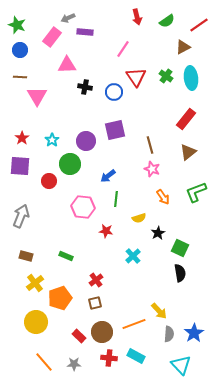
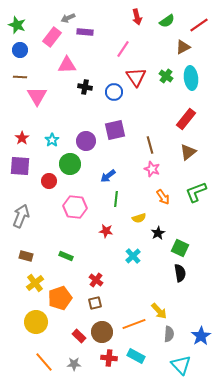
pink hexagon at (83, 207): moved 8 px left
red cross at (96, 280): rotated 16 degrees counterclockwise
blue star at (194, 333): moved 7 px right, 3 px down
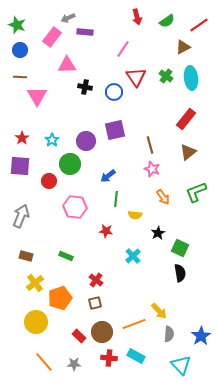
yellow semicircle at (139, 218): moved 4 px left, 3 px up; rotated 24 degrees clockwise
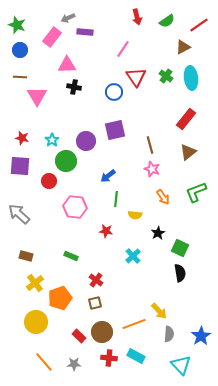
black cross at (85, 87): moved 11 px left
red star at (22, 138): rotated 24 degrees counterclockwise
green circle at (70, 164): moved 4 px left, 3 px up
gray arrow at (21, 216): moved 2 px left, 2 px up; rotated 70 degrees counterclockwise
green rectangle at (66, 256): moved 5 px right
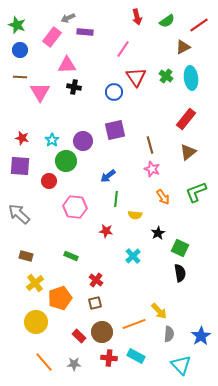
pink triangle at (37, 96): moved 3 px right, 4 px up
purple circle at (86, 141): moved 3 px left
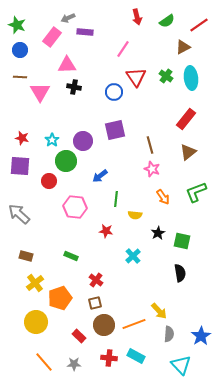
blue arrow at (108, 176): moved 8 px left
green square at (180, 248): moved 2 px right, 7 px up; rotated 12 degrees counterclockwise
brown circle at (102, 332): moved 2 px right, 7 px up
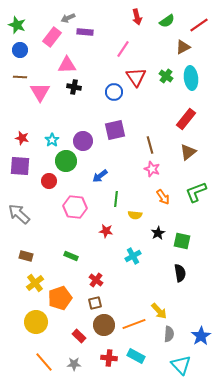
cyan cross at (133, 256): rotated 14 degrees clockwise
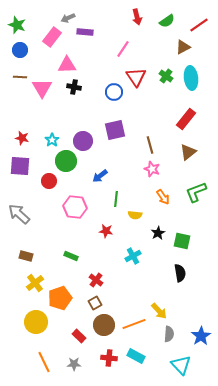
pink triangle at (40, 92): moved 2 px right, 4 px up
brown square at (95, 303): rotated 16 degrees counterclockwise
orange line at (44, 362): rotated 15 degrees clockwise
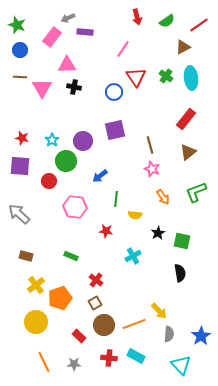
yellow cross at (35, 283): moved 1 px right, 2 px down
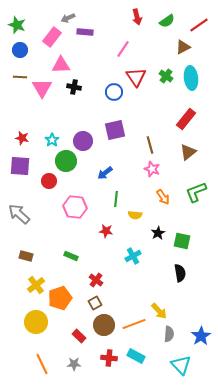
pink triangle at (67, 65): moved 6 px left
blue arrow at (100, 176): moved 5 px right, 3 px up
orange line at (44, 362): moved 2 px left, 2 px down
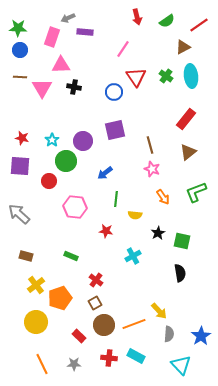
green star at (17, 25): moved 1 px right, 3 px down; rotated 18 degrees counterclockwise
pink rectangle at (52, 37): rotated 18 degrees counterclockwise
cyan ellipse at (191, 78): moved 2 px up
